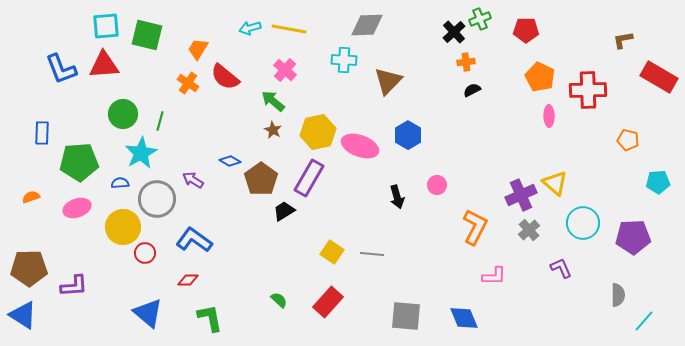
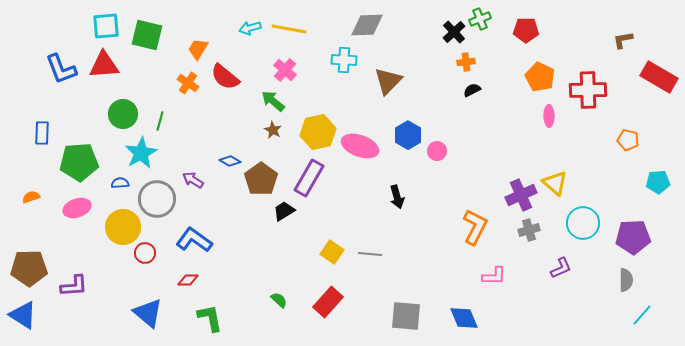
pink circle at (437, 185): moved 34 px up
gray cross at (529, 230): rotated 25 degrees clockwise
gray line at (372, 254): moved 2 px left
purple L-shape at (561, 268): rotated 90 degrees clockwise
gray semicircle at (618, 295): moved 8 px right, 15 px up
cyan line at (644, 321): moved 2 px left, 6 px up
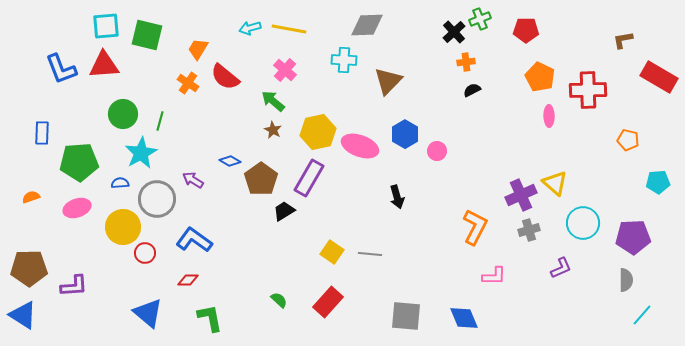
blue hexagon at (408, 135): moved 3 px left, 1 px up
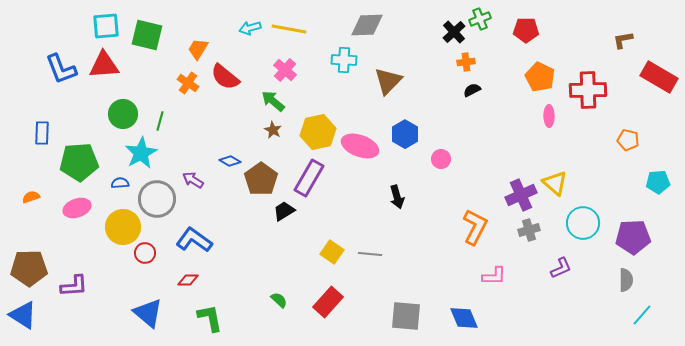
pink circle at (437, 151): moved 4 px right, 8 px down
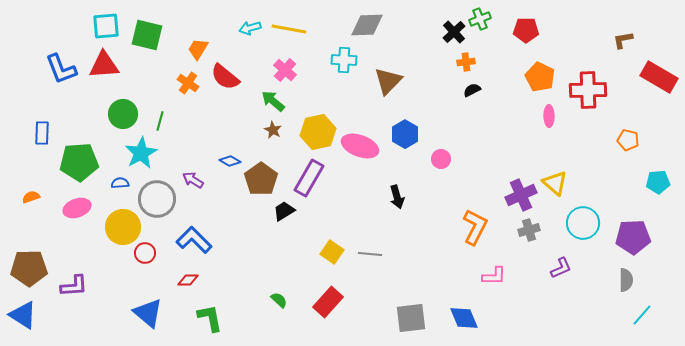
blue L-shape at (194, 240): rotated 9 degrees clockwise
gray square at (406, 316): moved 5 px right, 2 px down; rotated 12 degrees counterclockwise
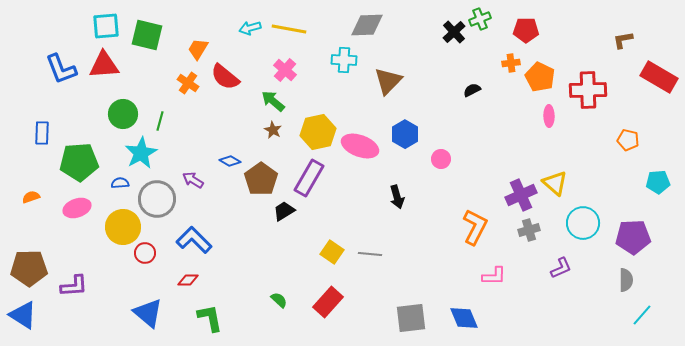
orange cross at (466, 62): moved 45 px right, 1 px down
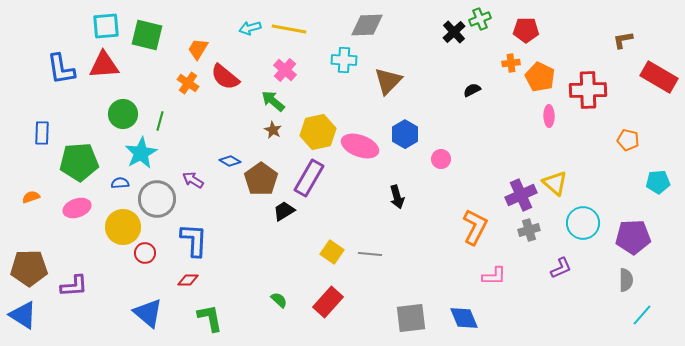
blue L-shape at (61, 69): rotated 12 degrees clockwise
blue L-shape at (194, 240): rotated 48 degrees clockwise
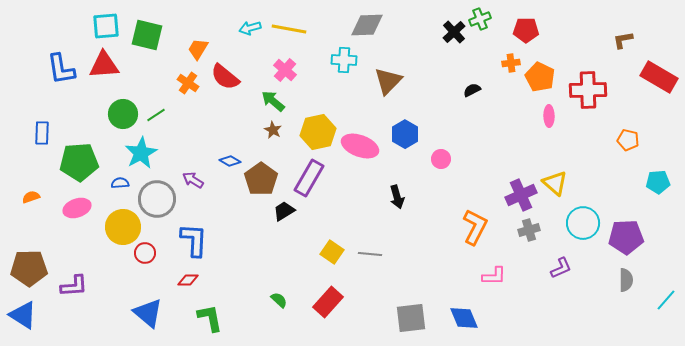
green line at (160, 121): moved 4 px left, 6 px up; rotated 42 degrees clockwise
purple pentagon at (633, 237): moved 7 px left
cyan line at (642, 315): moved 24 px right, 15 px up
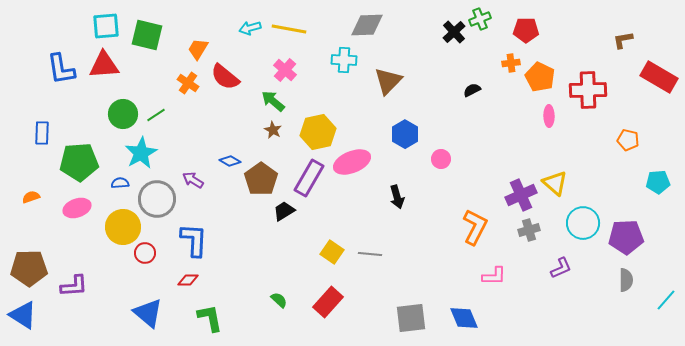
pink ellipse at (360, 146): moved 8 px left, 16 px down; rotated 42 degrees counterclockwise
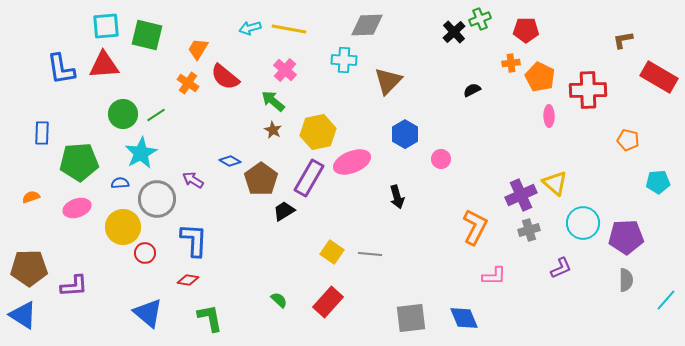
red diamond at (188, 280): rotated 10 degrees clockwise
